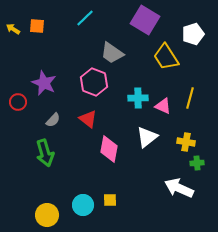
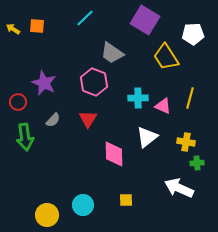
white pentagon: rotated 15 degrees clockwise
red triangle: rotated 24 degrees clockwise
pink diamond: moved 5 px right, 5 px down; rotated 12 degrees counterclockwise
green arrow: moved 20 px left, 16 px up; rotated 8 degrees clockwise
yellow square: moved 16 px right
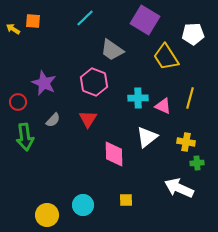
orange square: moved 4 px left, 5 px up
gray trapezoid: moved 3 px up
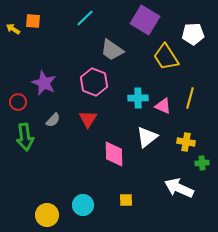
green cross: moved 5 px right
